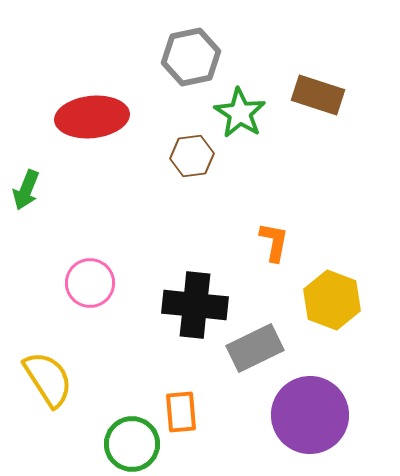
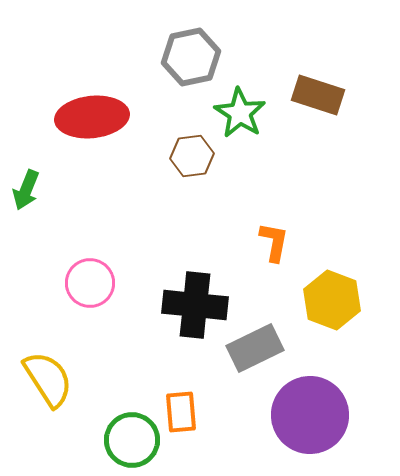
green circle: moved 4 px up
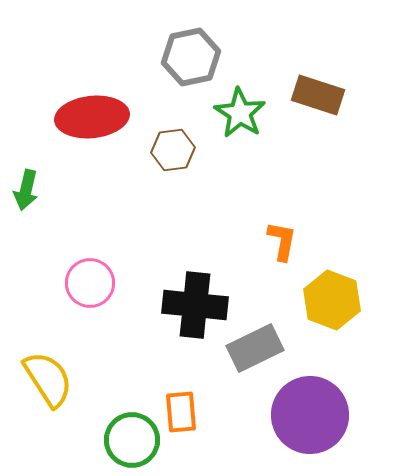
brown hexagon: moved 19 px left, 6 px up
green arrow: rotated 9 degrees counterclockwise
orange L-shape: moved 8 px right, 1 px up
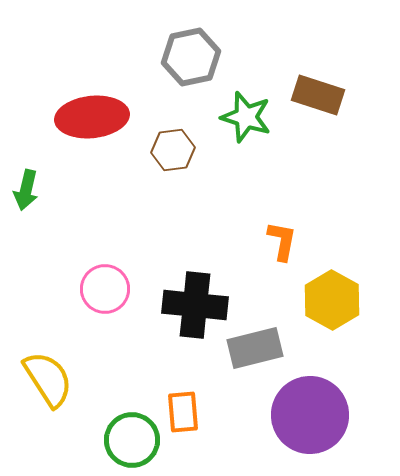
green star: moved 6 px right, 4 px down; rotated 15 degrees counterclockwise
pink circle: moved 15 px right, 6 px down
yellow hexagon: rotated 8 degrees clockwise
gray rectangle: rotated 12 degrees clockwise
orange rectangle: moved 2 px right
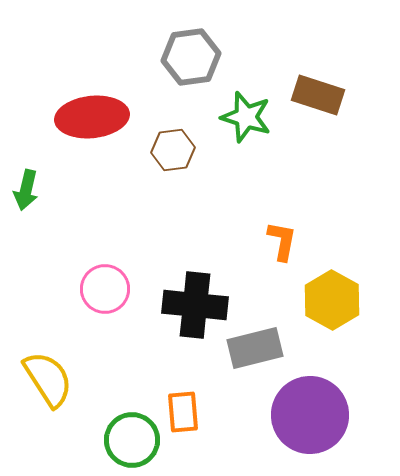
gray hexagon: rotated 4 degrees clockwise
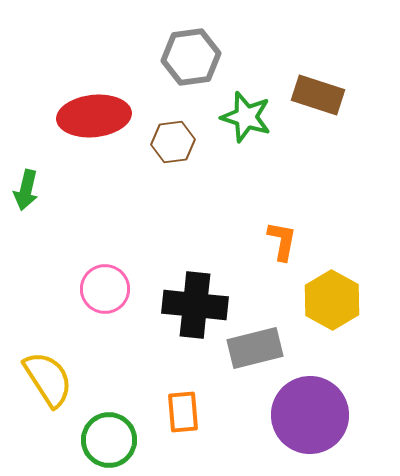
red ellipse: moved 2 px right, 1 px up
brown hexagon: moved 8 px up
green circle: moved 23 px left
